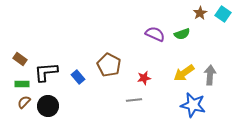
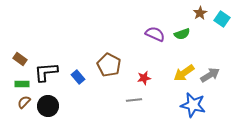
cyan square: moved 1 px left, 5 px down
gray arrow: rotated 54 degrees clockwise
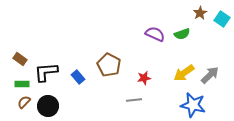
gray arrow: rotated 12 degrees counterclockwise
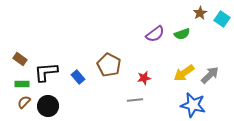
purple semicircle: rotated 120 degrees clockwise
gray line: moved 1 px right
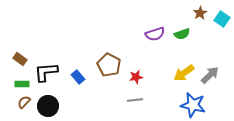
purple semicircle: rotated 18 degrees clockwise
red star: moved 8 px left, 1 px up
